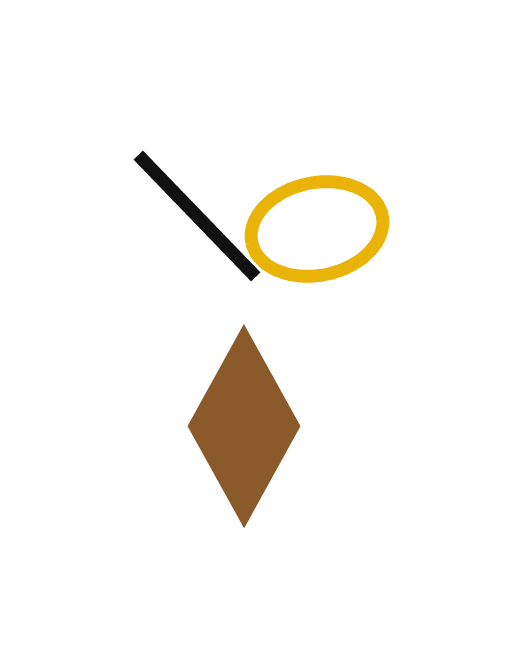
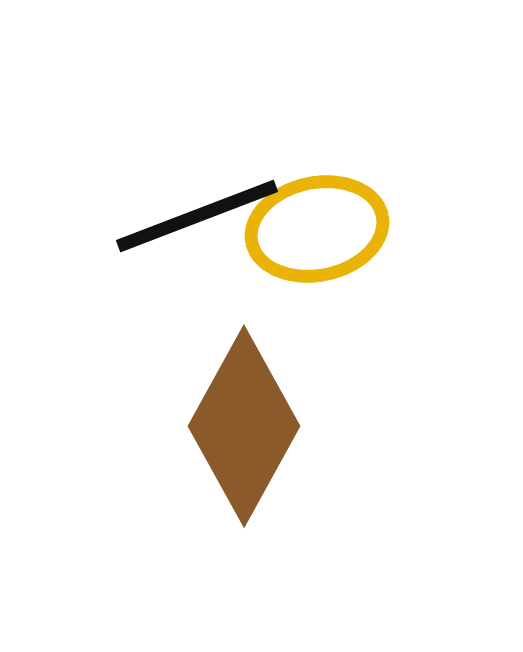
black line: rotated 67 degrees counterclockwise
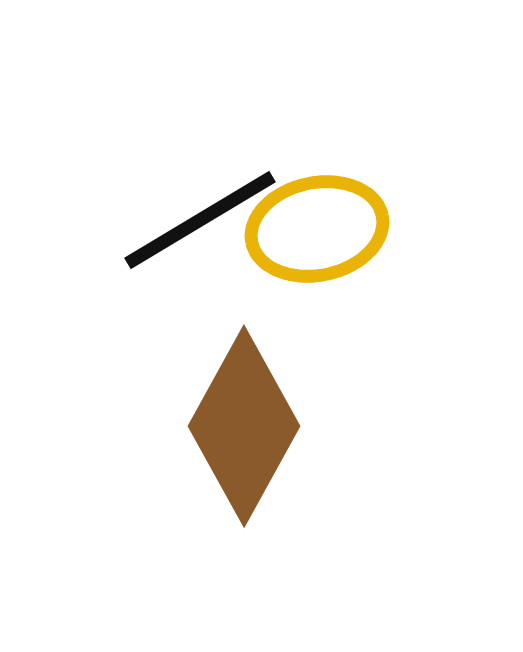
black line: moved 3 px right, 4 px down; rotated 10 degrees counterclockwise
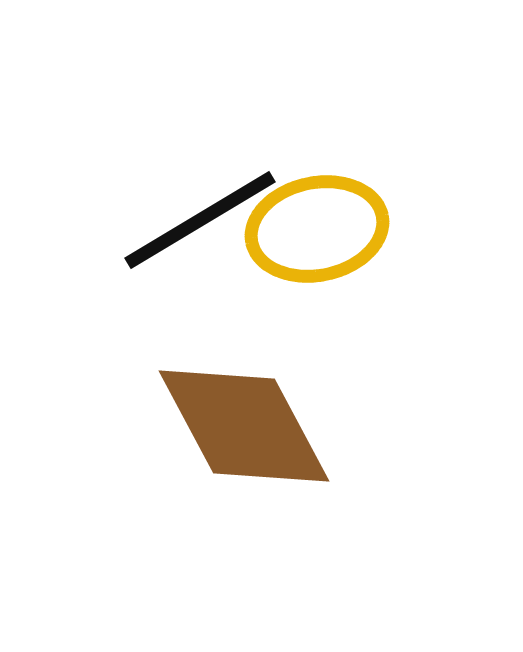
brown diamond: rotated 57 degrees counterclockwise
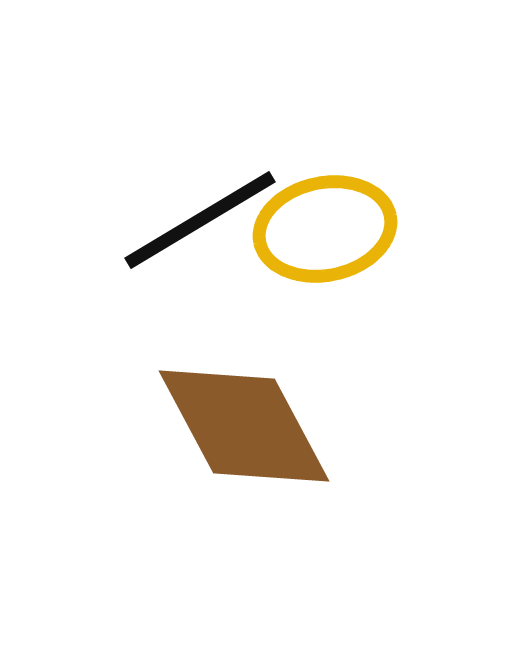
yellow ellipse: moved 8 px right
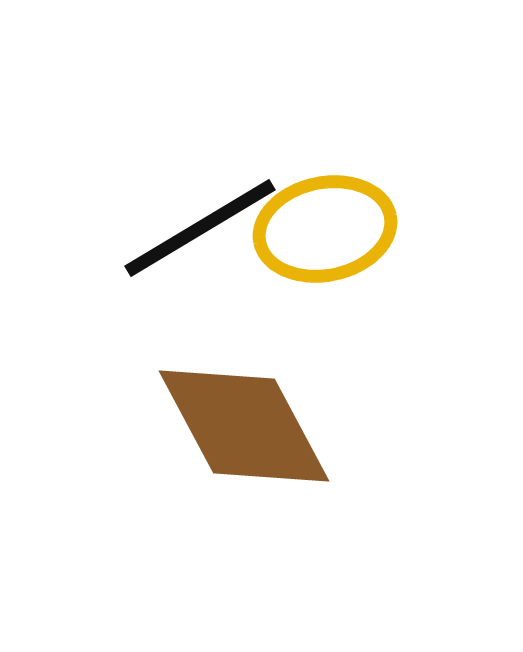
black line: moved 8 px down
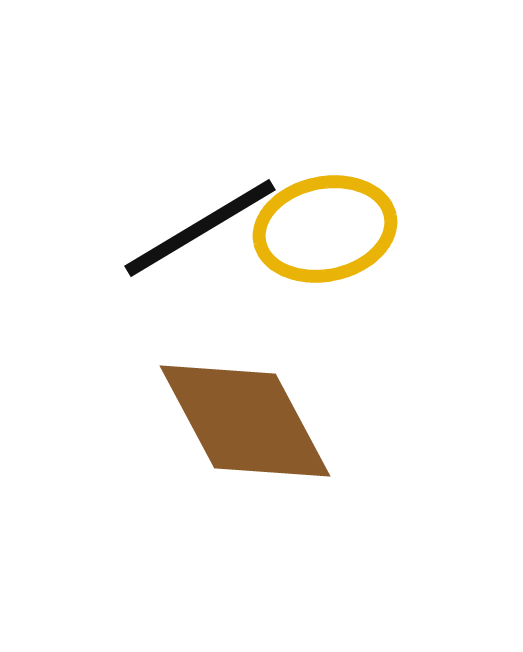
brown diamond: moved 1 px right, 5 px up
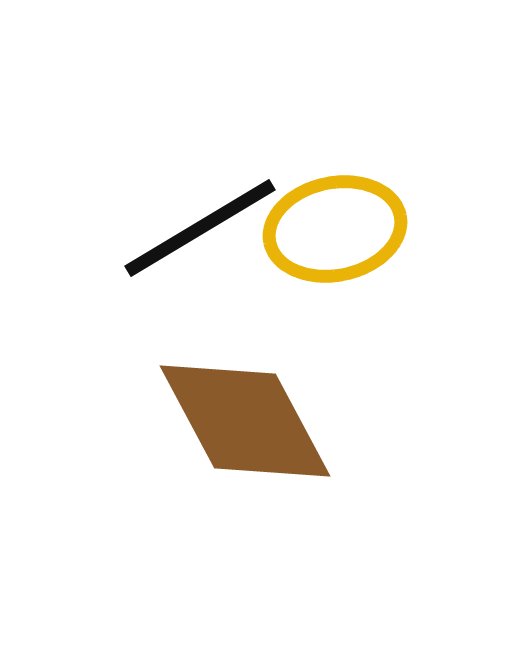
yellow ellipse: moved 10 px right
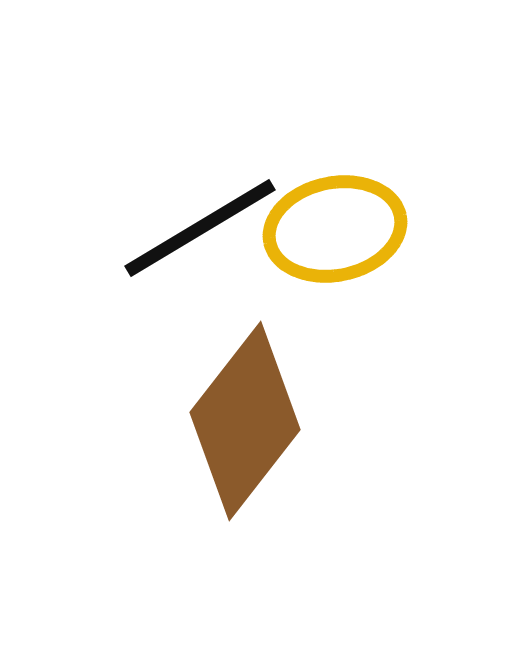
brown diamond: rotated 66 degrees clockwise
